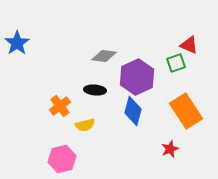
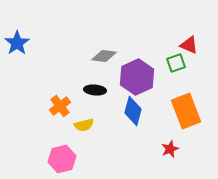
orange rectangle: rotated 12 degrees clockwise
yellow semicircle: moved 1 px left
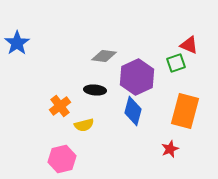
orange rectangle: moved 1 px left; rotated 36 degrees clockwise
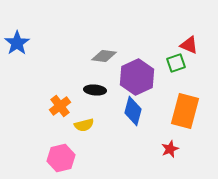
pink hexagon: moved 1 px left, 1 px up
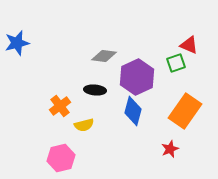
blue star: rotated 20 degrees clockwise
orange rectangle: rotated 20 degrees clockwise
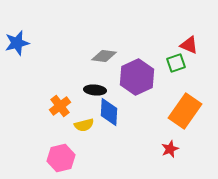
blue diamond: moved 24 px left, 1 px down; rotated 12 degrees counterclockwise
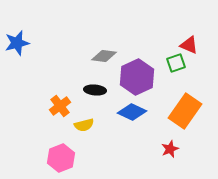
blue diamond: moved 23 px right; rotated 68 degrees counterclockwise
pink hexagon: rotated 8 degrees counterclockwise
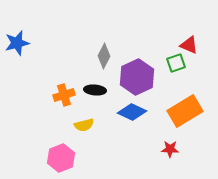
gray diamond: rotated 70 degrees counterclockwise
orange cross: moved 4 px right, 11 px up; rotated 20 degrees clockwise
orange rectangle: rotated 24 degrees clockwise
red star: rotated 24 degrees clockwise
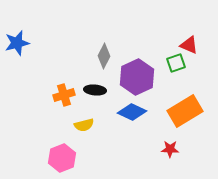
pink hexagon: moved 1 px right
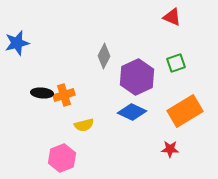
red triangle: moved 17 px left, 28 px up
black ellipse: moved 53 px left, 3 px down
